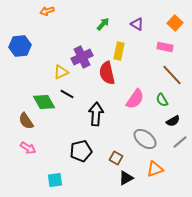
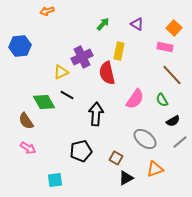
orange square: moved 1 px left, 5 px down
black line: moved 1 px down
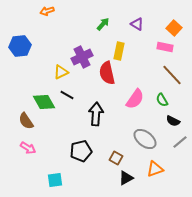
black semicircle: rotated 56 degrees clockwise
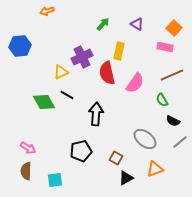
brown line: rotated 70 degrees counterclockwise
pink semicircle: moved 16 px up
brown semicircle: moved 50 px down; rotated 36 degrees clockwise
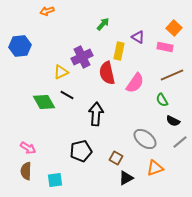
purple triangle: moved 1 px right, 13 px down
orange triangle: moved 1 px up
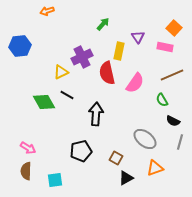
purple triangle: rotated 24 degrees clockwise
gray line: rotated 35 degrees counterclockwise
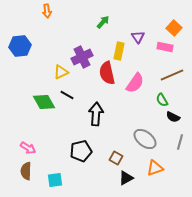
orange arrow: rotated 80 degrees counterclockwise
green arrow: moved 2 px up
black semicircle: moved 4 px up
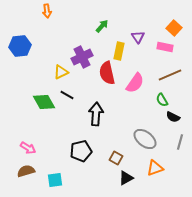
green arrow: moved 1 px left, 4 px down
brown line: moved 2 px left
brown semicircle: rotated 72 degrees clockwise
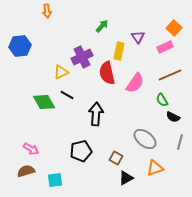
pink rectangle: rotated 35 degrees counterclockwise
pink arrow: moved 3 px right, 1 px down
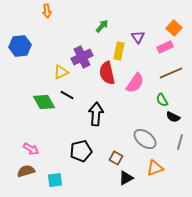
brown line: moved 1 px right, 2 px up
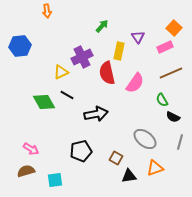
black arrow: rotated 75 degrees clockwise
black triangle: moved 3 px right, 2 px up; rotated 21 degrees clockwise
